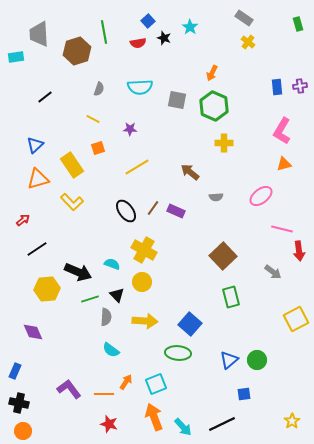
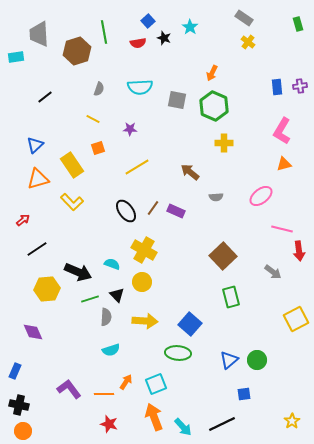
cyan semicircle at (111, 350): rotated 54 degrees counterclockwise
black cross at (19, 403): moved 2 px down
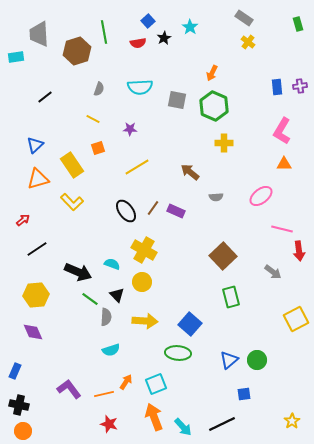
black star at (164, 38): rotated 24 degrees clockwise
orange triangle at (284, 164): rotated 14 degrees clockwise
yellow hexagon at (47, 289): moved 11 px left, 6 px down
green line at (90, 299): rotated 54 degrees clockwise
orange line at (104, 394): rotated 12 degrees counterclockwise
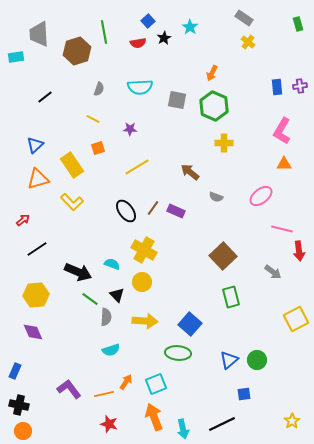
gray semicircle at (216, 197): rotated 24 degrees clockwise
cyan arrow at (183, 427): moved 2 px down; rotated 30 degrees clockwise
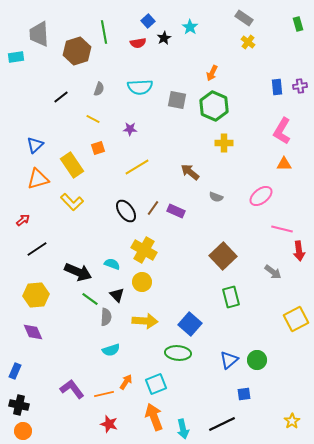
black line at (45, 97): moved 16 px right
purple L-shape at (69, 389): moved 3 px right
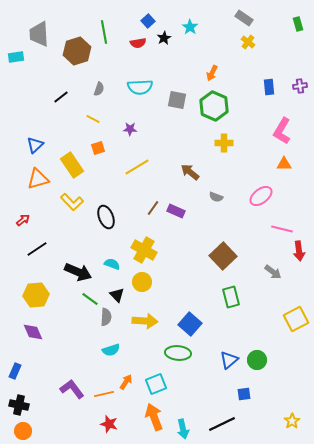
blue rectangle at (277, 87): moved 8 px left
black ellipse at (126, 211): moved 20 px left, 6 px down; rotated 15 degrees clockwise
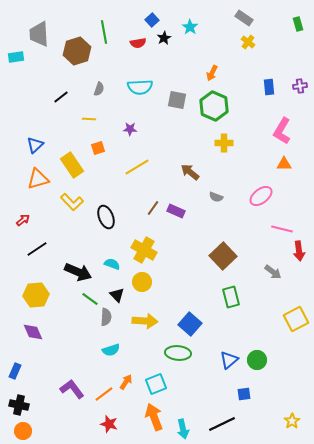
blue square at (148, 21): moved 4 px right, 1 px up
yellow line at (93, 119): moved 4 px left; rotated 24 degrees counterclockwise
orange line at (104, 394): rotated 24 degrees counterclockwise
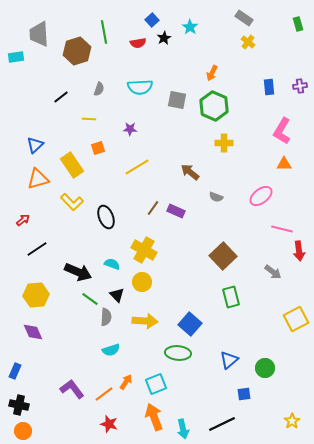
green circle at (257, 360): moved 8 px right, 8 px down
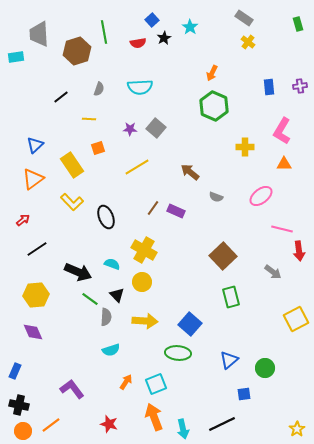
gray square at (177, 100): moved 21 px left, 28 px down; rotated 30 degrees clockwise
yellow cross at (224, 143): moved 21 px right, 4 px down
orange triangle at (38, 179): moved 5 px left; rotated 20 degrees counterclockwise
orange line at (104, 394): moved 53 px left, 31 px down
yellow star at (292, 421): moved 5 px right, 8 px down
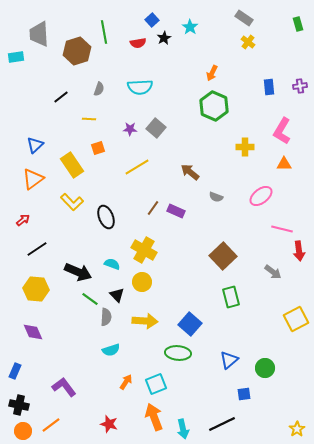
yellow hexagon at (36, 295): moved 6 px up; rotated 10 degrees clockwise
purple L-shape at (72, 389): moved 8 px left, 2 px up
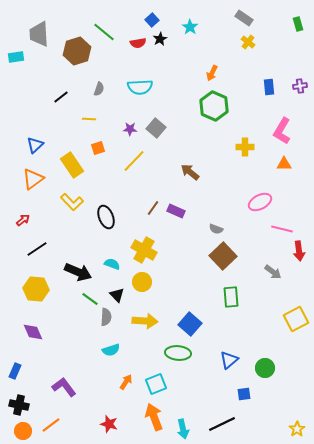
green line at (104, 32): rotated 40 degrees counterclockwise
black star at (164, 38): moved 4 px left, 1 px down
yellow line at (137, 167): moved 3 px left, 6 px up; rotated 15 degrees counterclockwise
pink ellipse at (261, 196): moved 1 px left, 6 px down; rotated 10 degrees clockwise
gray semicircle at (216, 197): moved 32 px down
green rectangle at (231, 297): rotated 10 degrees clockwise
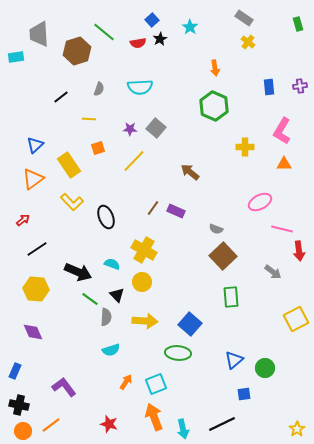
orange arrow at (212, 73): moved 3 px right, 5 px up; rotated 35 degrees counterclockwise
yellow rectangle at (72, 165): moved 3 px left
blue triangle at (229, 360): moved 5 px right
